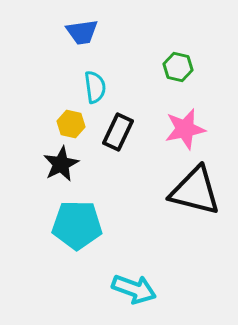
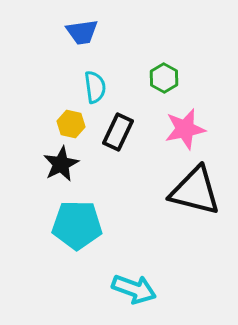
green hexagon: moved 14 px left, 11 px down; rotated 16 degrees clockwise
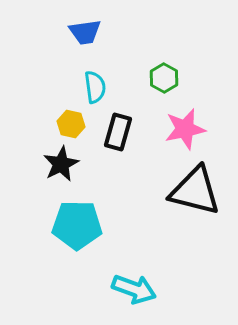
blue trapezoid: moved 3 px right
black rectangle: rotated 9 degrees counterclockwise
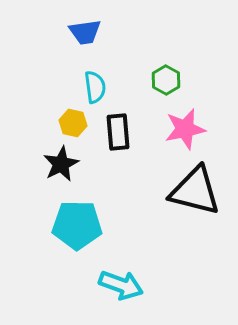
green hexagon: moved 2 px right, 2 px down
yellow hexagon: moved 2 px right, 1 px up
black rectangle: rotated 21 degrees counterclockwise
cyan arrow: moved 13 px left, 4 px up
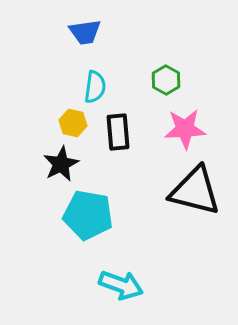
cyan semicircle: rotated 16 degrees clockwise
pink star: rotated 9 degrees clockwise
cyan pentagon: moved 11 px right, 10 px up; rotated 9 degrees clockwise
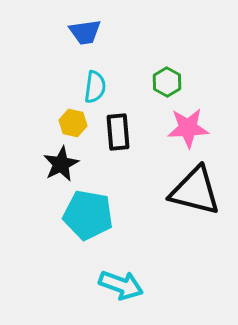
green hexagon: moved 1 px right, 2 px down
pink star: moved 3 px right, 1 px up
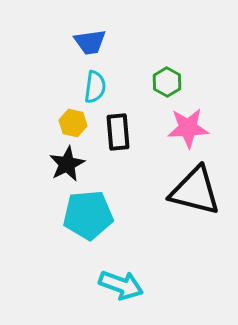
blue trapezoid: moved 5 px right, 10 px down
black star: moved 6 px right
cyan pentagon: rotated 15 degrees counterclockwise
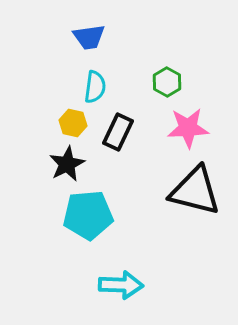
blue trapezoid: moved 1 px left, 5 px up
black rectangle: rotated 30 degrees clockwise
cyan arrow: rotated 18 degrees counterclockwise
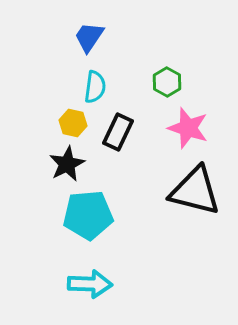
blue trapezoid: rotated 132 degrees clockwise
pink star: rotated 21 degrees clockwise
cyan arrow: moved 31 px left, 1 px up
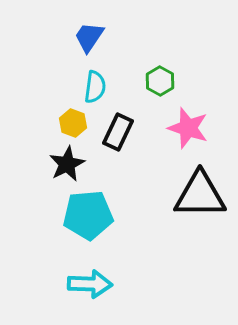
green hexagon: moved 7 px left, 1 px up
yellow hexagon: rotated 8 degrees clockwise
black triangle: moved 5 px right, 4 px down; rotated 14 degrees counterclockwise
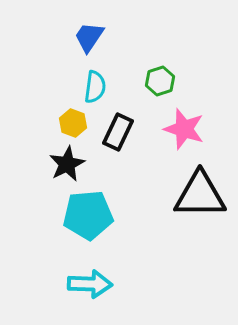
green hexagon: rotated 12 degrees clockwise
pink star: moved 4 px left, 1 px down
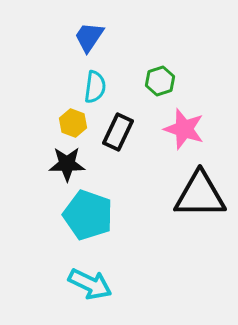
black star: rotated 27 degrees clockwise
cyan pentagon: rotated 24 degrees clockwise
cyan arrow: rotated 24 degrees clockwise
